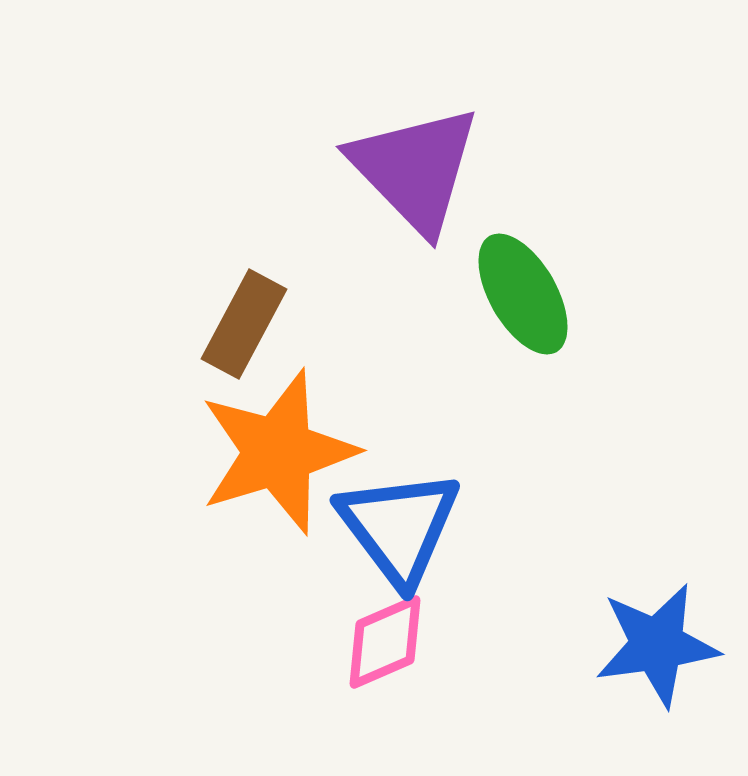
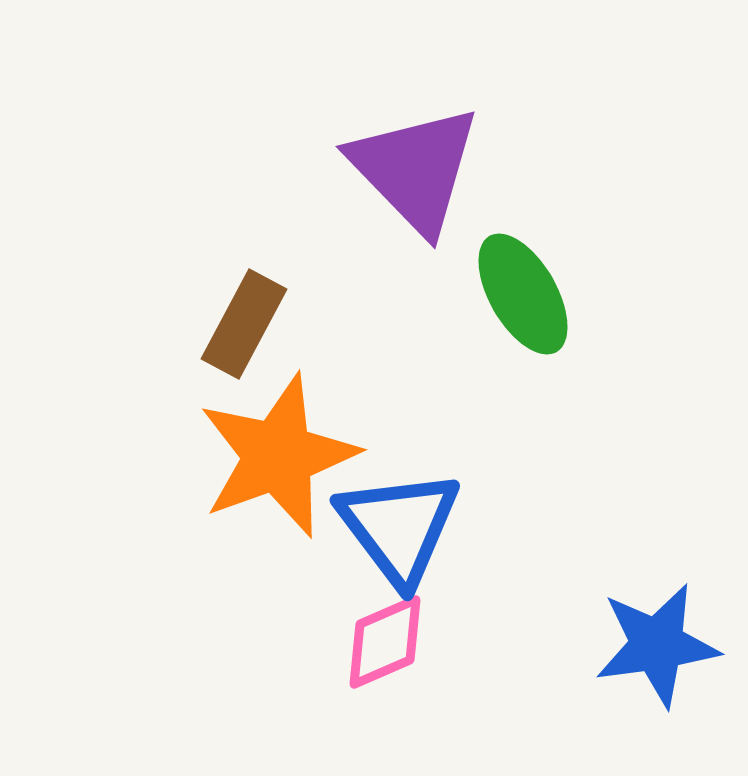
orange star: moved 4 px down; rotated 3 degrees counterclockwise
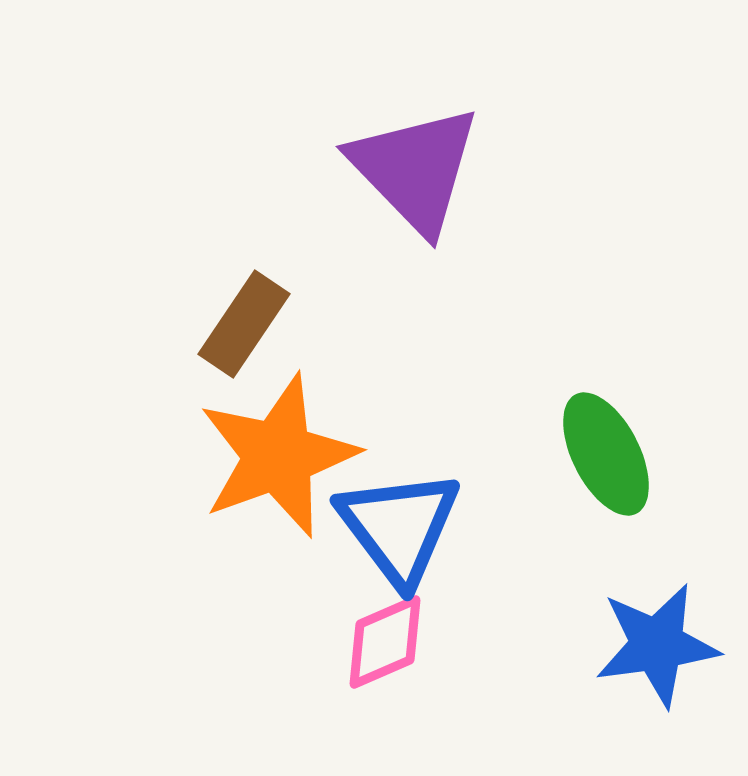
green ellipse: moved 83 px right, 160 px down; rotated 3 degrees clockwise
brown rectangle: rotated 6 degrees clockwise
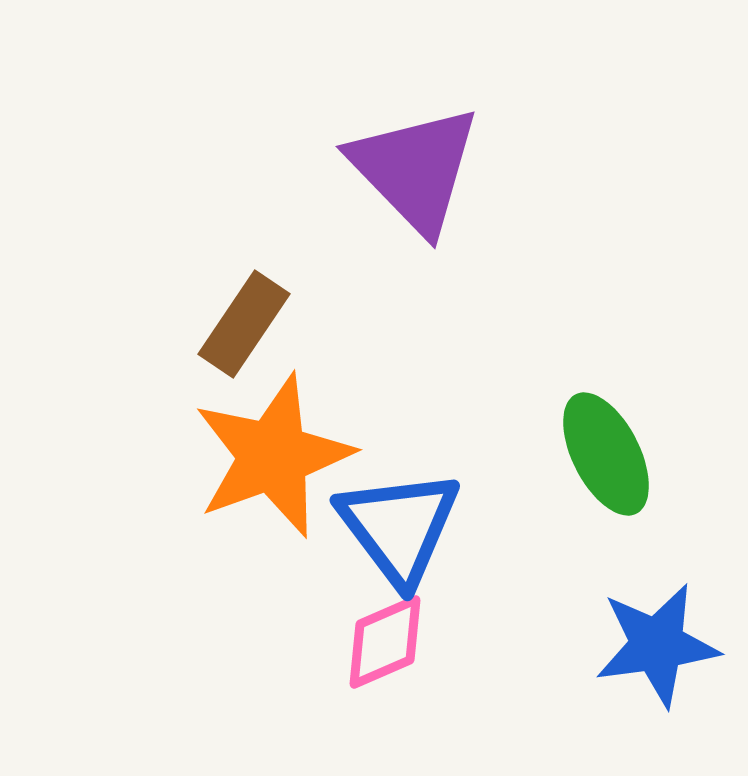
orange star: moved 5 px left
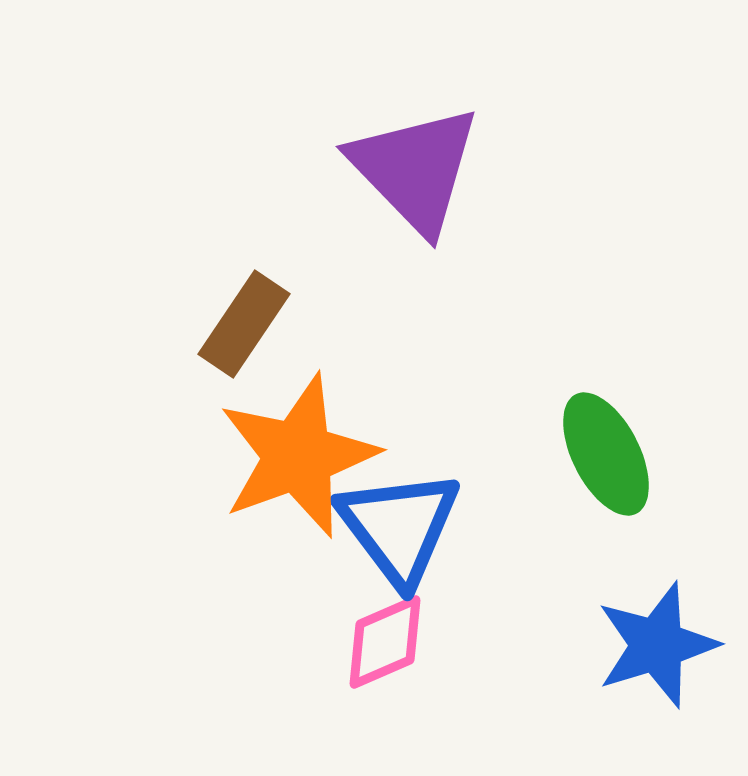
orange star: moved 25 px right
blue star: rotated 9 degrees counterclockwise
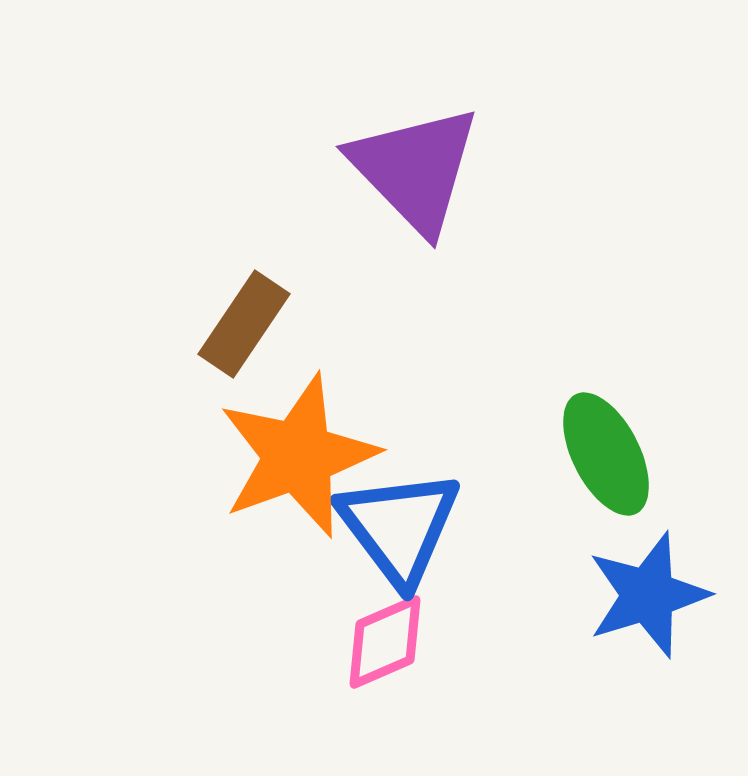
blue star: moved 9 px left, 50 px up
